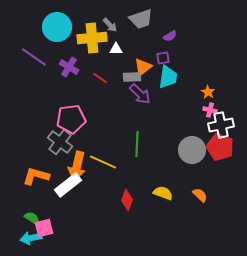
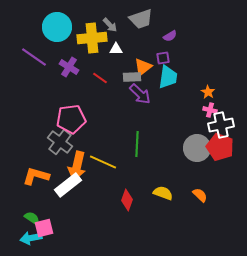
gray circle: moved 5 px right, 2 px up
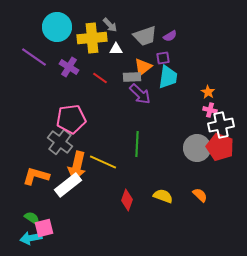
gray trapezoid: moved 4 px right, 17 px down
yellow semicircle: moved 3 px down
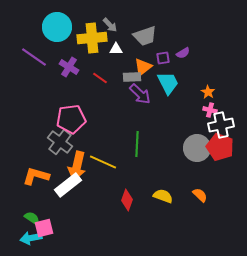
purple semicircle: moved 13 px right, 17 px down
cyan trapezoid: moved 6 px down; rotated 35 degrees counterclockwise
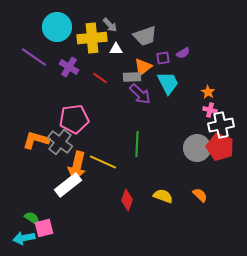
pink pentagon: moved 3 px right
orange L-shape: moved 36 px up
cyan arrow: moved 7 px left
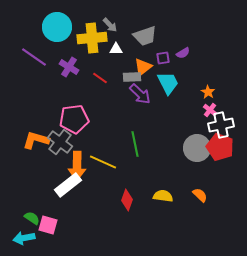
pink cross: rotated 24 degrees clockwise
green line: moved 2 px left; rotated 15 degrees counterclockwise
orange arrow: rotated 12 degrees counterclockwise
yellow semicircle: rotated 12 degrees counterclockwise
pink square: moved 4 px right, 3 px up; rotated 30 degrees clockwise
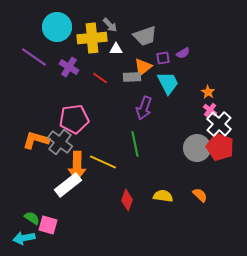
purple arrow: moved 4 px right, 14 px down; rotated 65 degrees clockwise
white cross: moved 2 px left, 1 px up; rotated 35 degrees counterclockwise
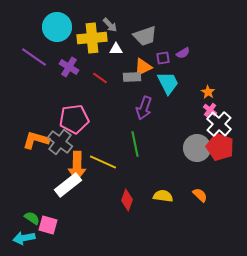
orange triangle: rotated 12 degrees clockwise
